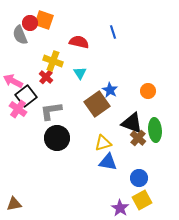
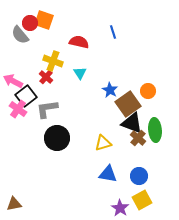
gray semicircle: rotated 18 degrees counterclockwise
brown square: moved 31 px right
gray L-shape: moved 4 px left, 2 px up
blue triangle: moved 12 px down
blue circle: moved 2 px up
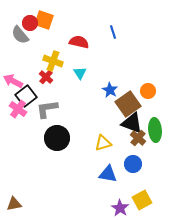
blue circle: moved 6 px left, 12 px up
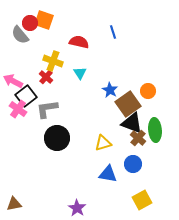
purple star: moved 43 px left
